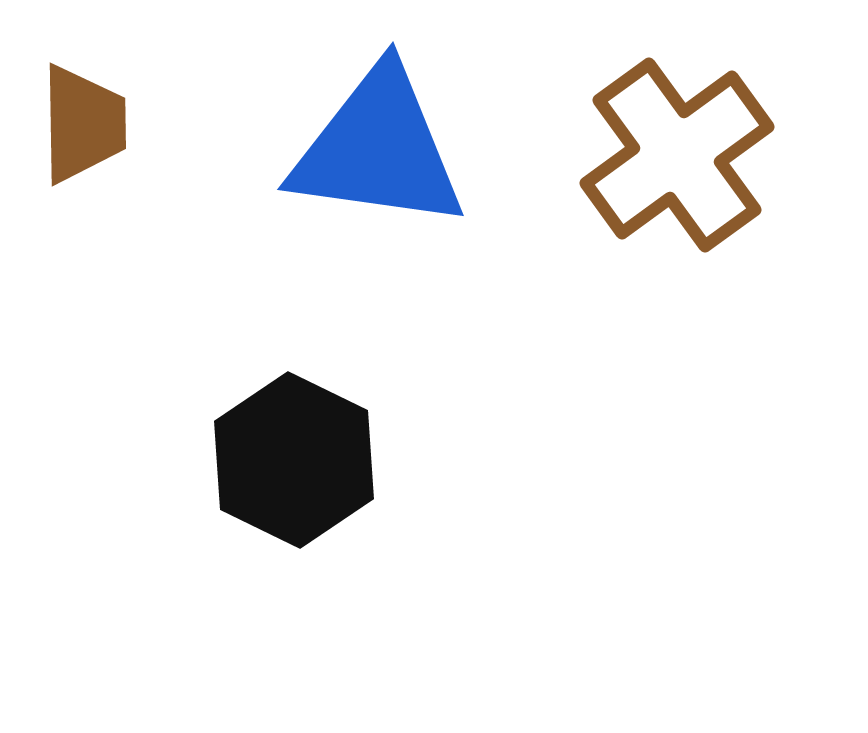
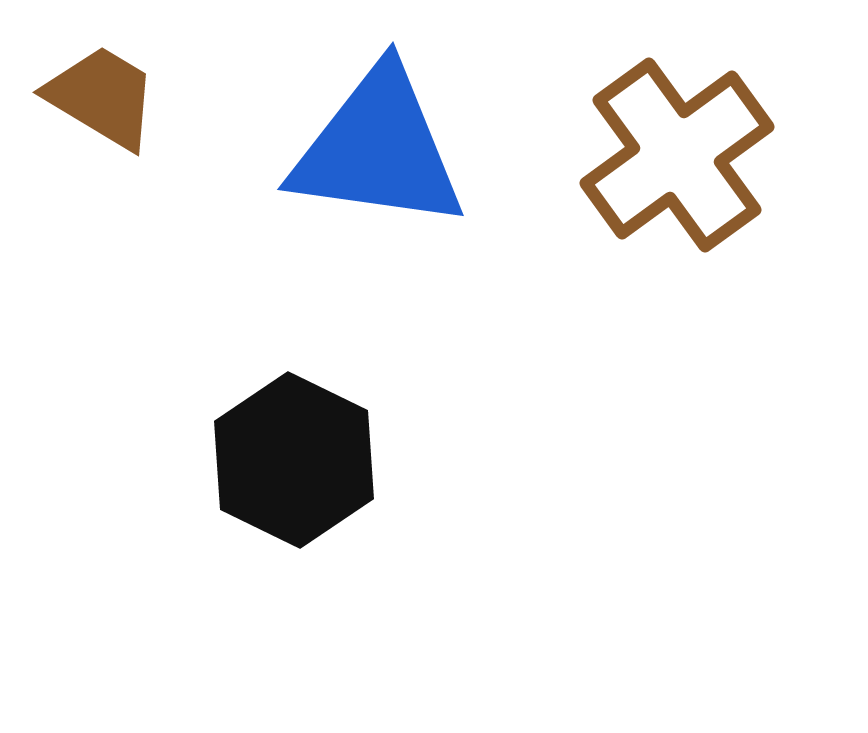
brown trapezoid: moved 19 px right, 27 px up; rotated 58 degrees counterclockwise
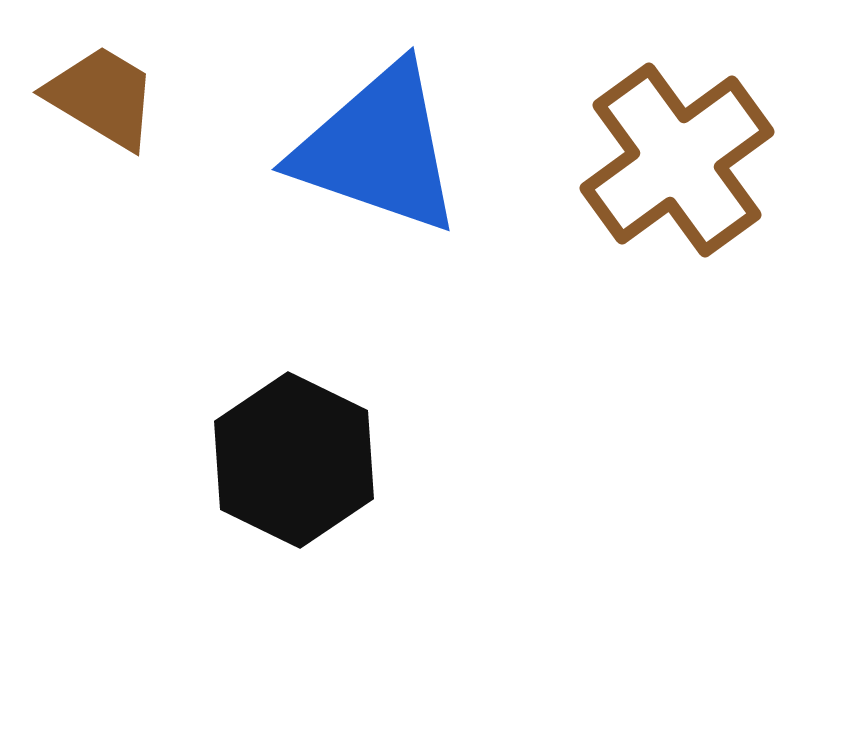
blue triangle: rotated 11 degrees clockwise
brown cross: moved 5 px down
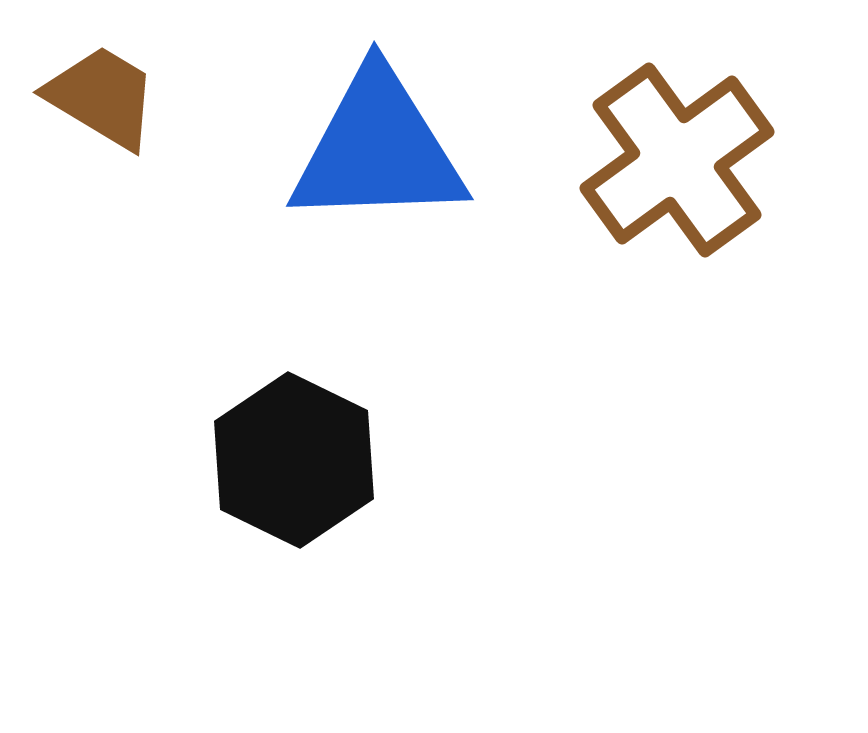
blue triangle: rotated 21 degrees counterclockwise
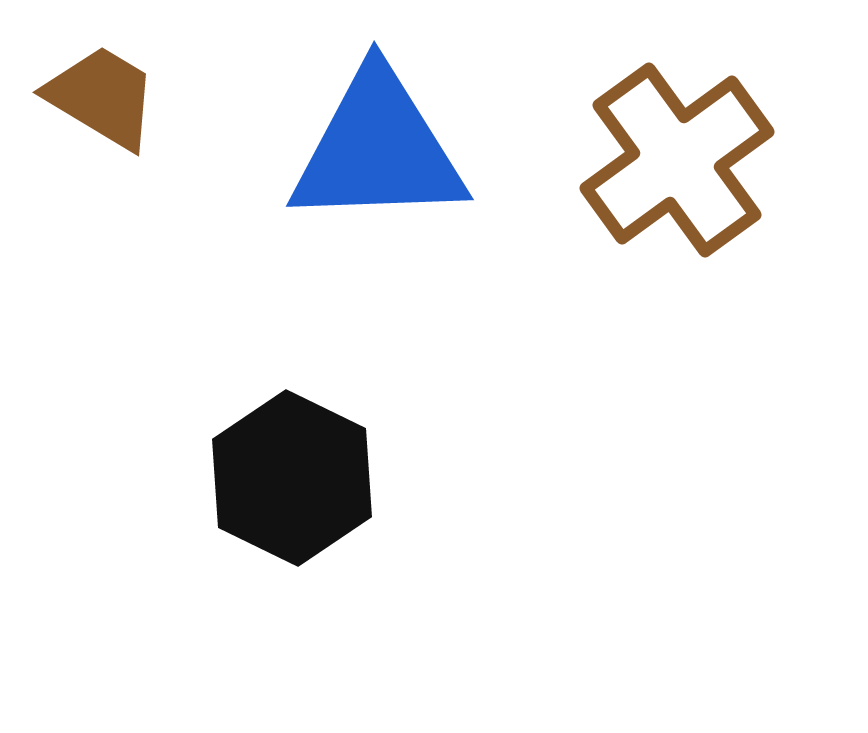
black hexagon: moved 2 px left, 18 px down
